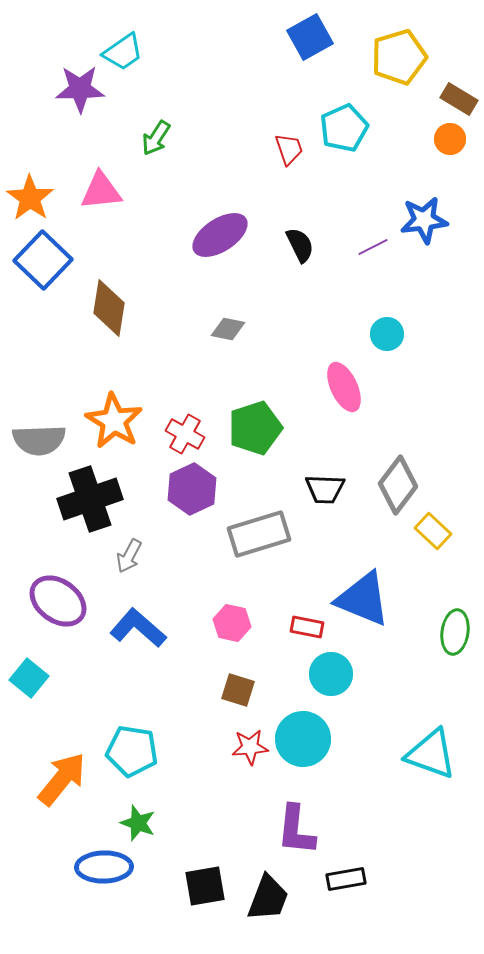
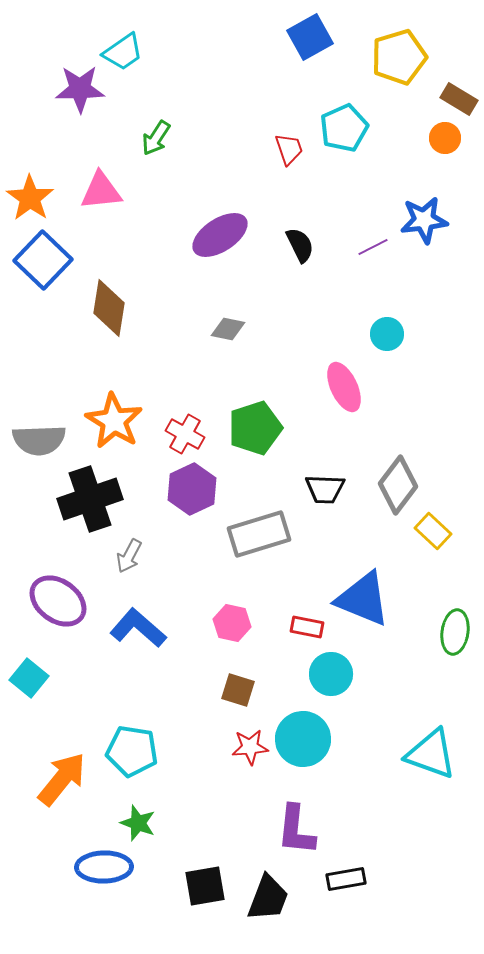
orange circle at (450, 139): moved 5 px left, 1 px up
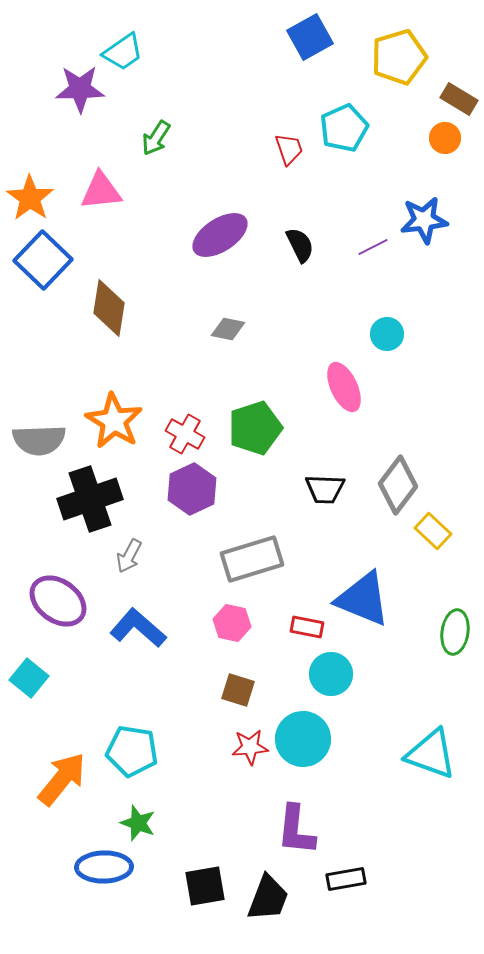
gray rectangle at (259, 534): moved 7 px left, 25 px down
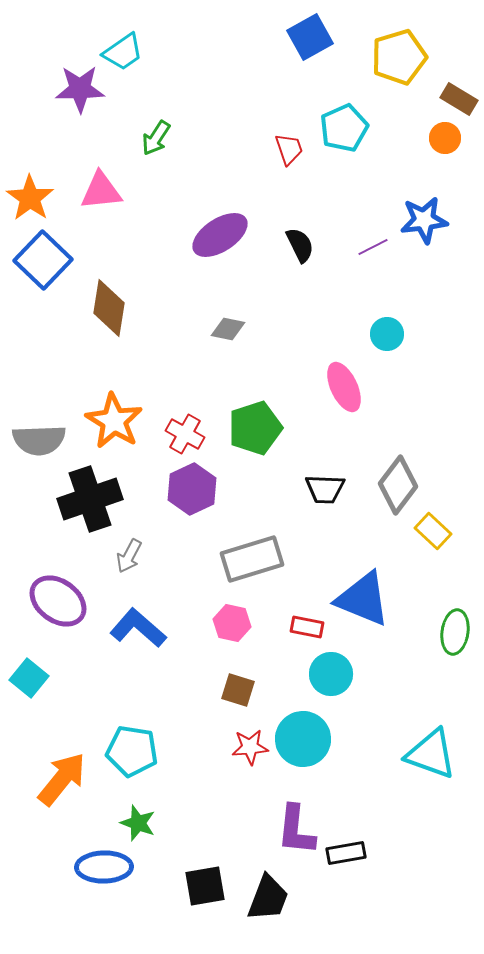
black rectangle at (346, 879): moved 26 px up
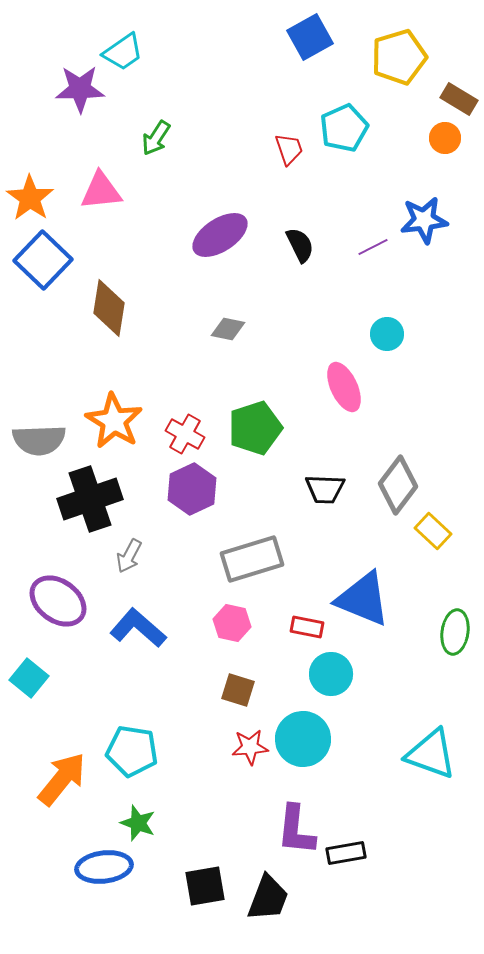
blue ellipse at (104, 867): rotated 6 degrees counterclockwise
